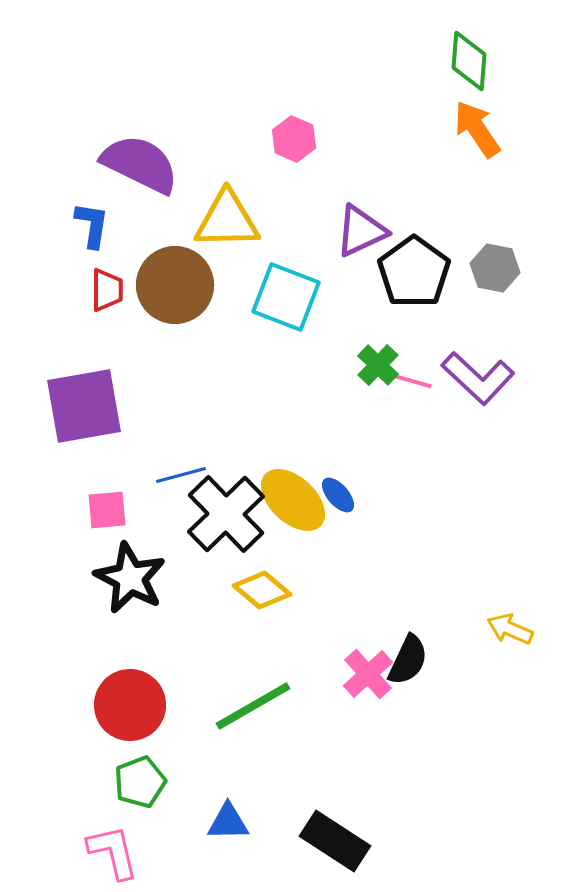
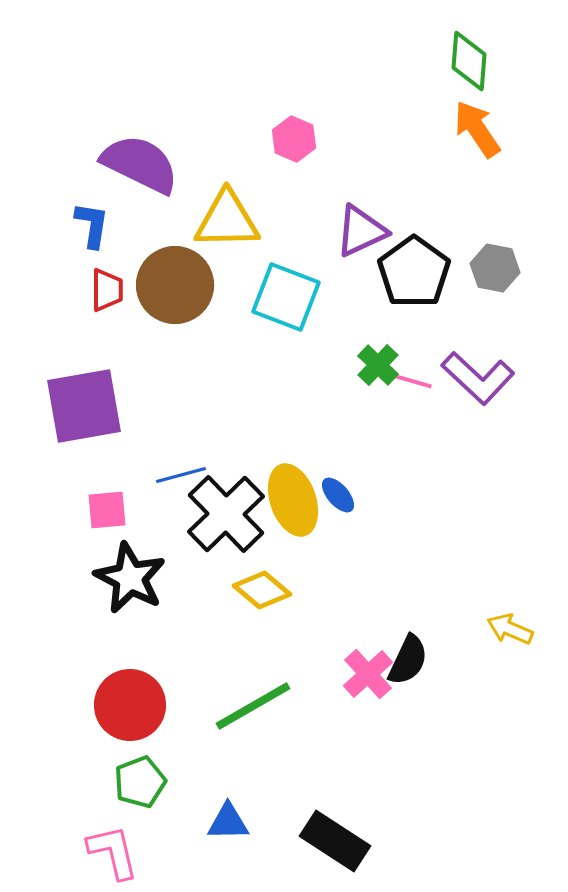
yellow ellipse: rotated 28 degrees clockwise
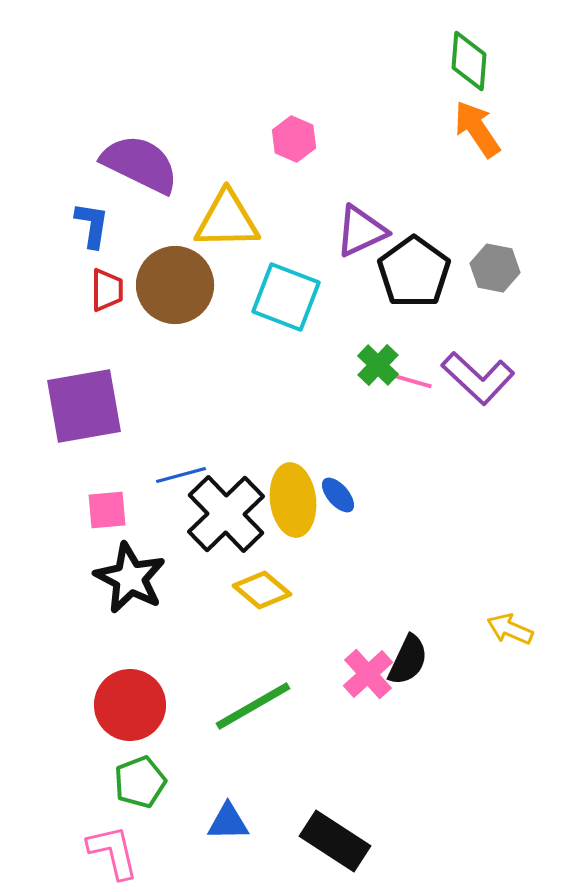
yellow ellipse: rotated 12 degrees clockwise
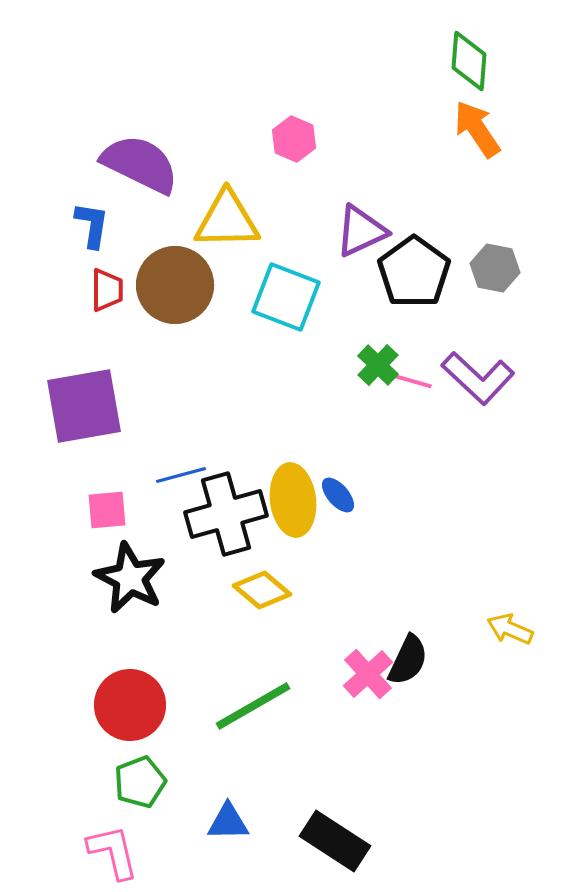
black cross: rotated 28 degrees clockwise
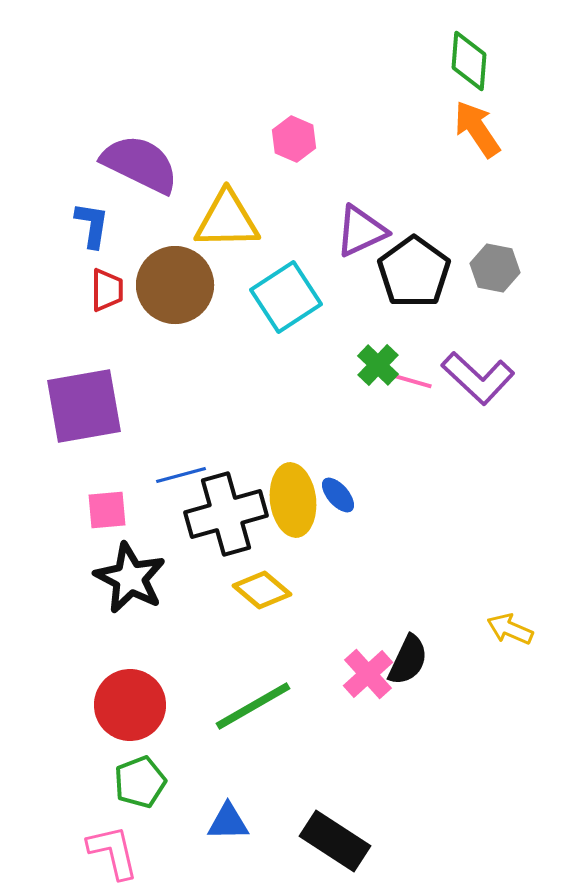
cyan square: rotated 36 degrees clockwise
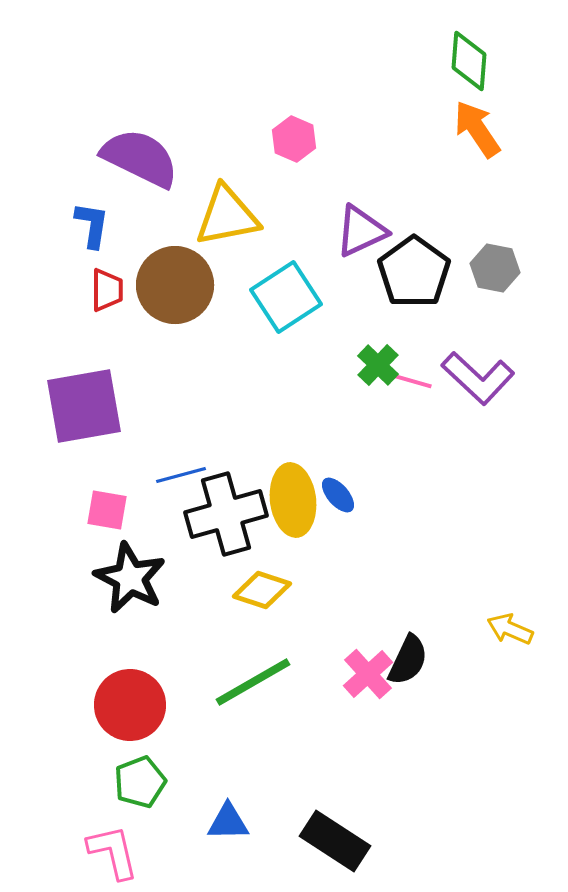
purple semicircle: moved 6 px up
yellow triangle: moved 4 px up; rotated 10 degrees counterclockwise
pink square: rotated 15 degrees clockwise
yellow diamond: rotated 22 degrees counterclockwise
green line: moved 24 px up
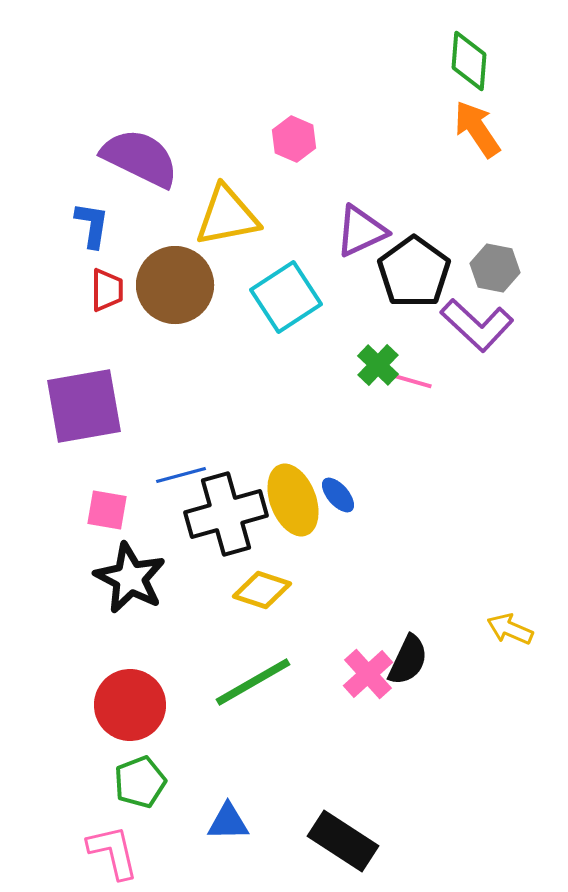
purple L-shape: moved 1 px left, 53 px up
yellow ellipse: rotated 14 degrees counterclockwise
black rectangle: moved 8 px right
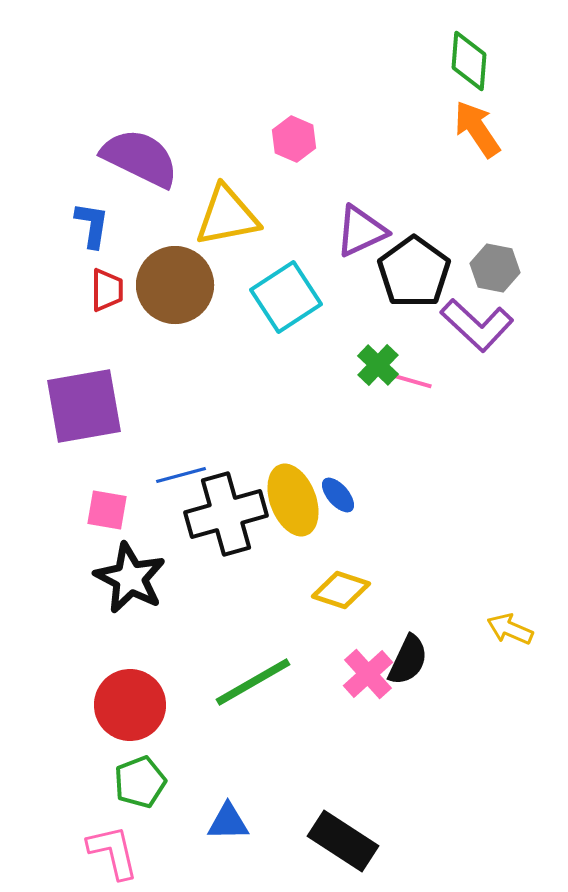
yellow diamond: moved 79 px right
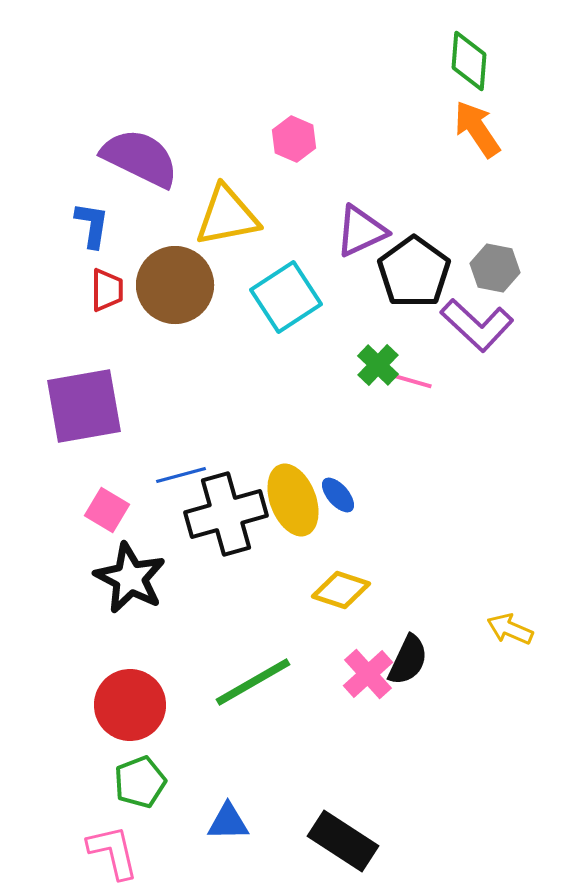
pink square: rotated 21 degrees clockwise
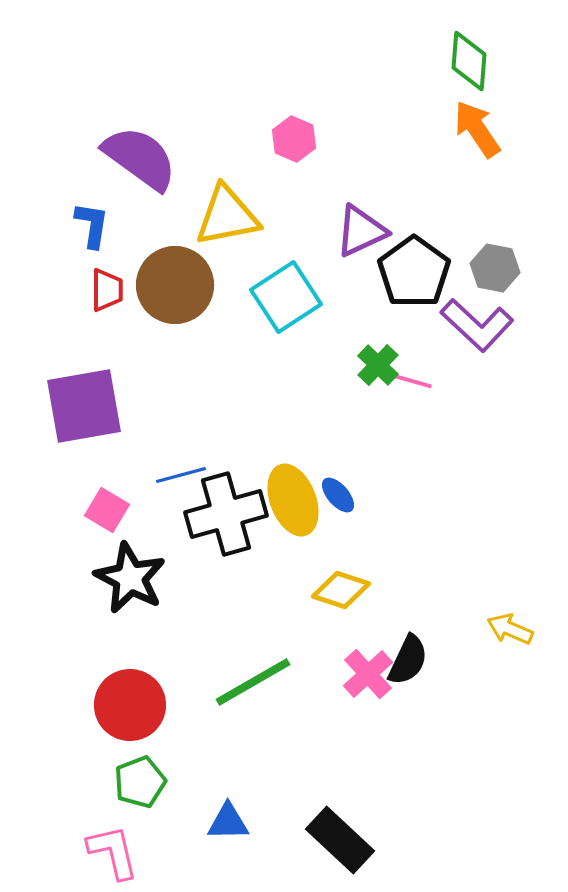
purple semicircle: rotated 10 degrees clockwise
black rectangle: moved 3 px left, 1 px up; rotated 10 degrees clockwise
